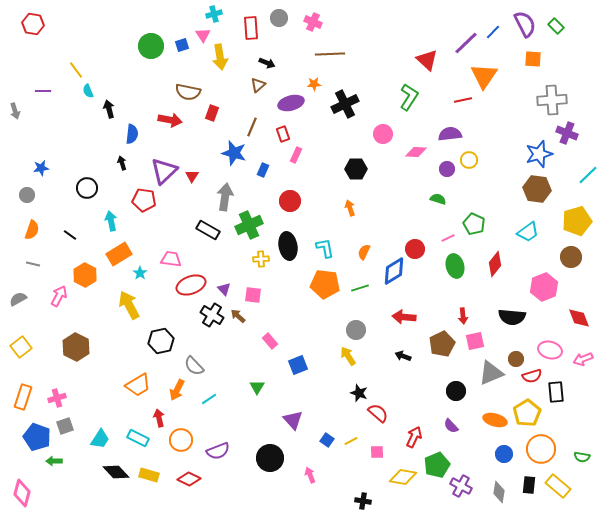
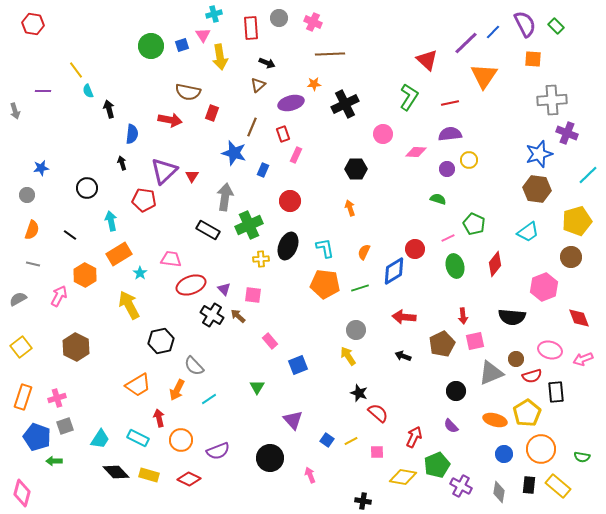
red line at (463, 100): moved 13 px left, 3 px down
black ellipse at (288, 246): rotated 32 degrees clockwise
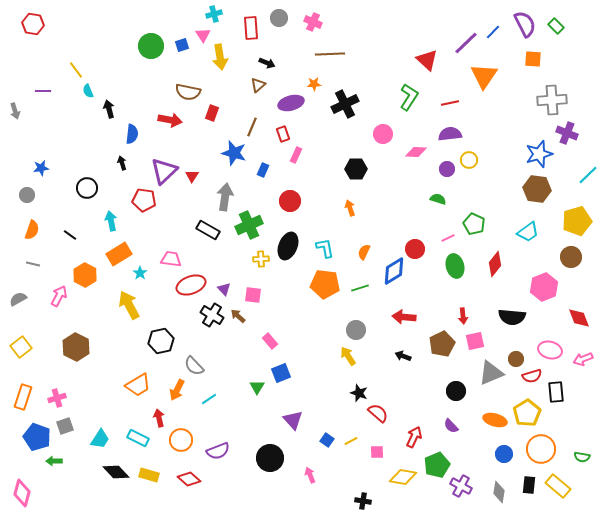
blue square at (298, 365): moved 17 px left, 8 px down
red diamond at (189, 479): rotated 15 degrees clockwise
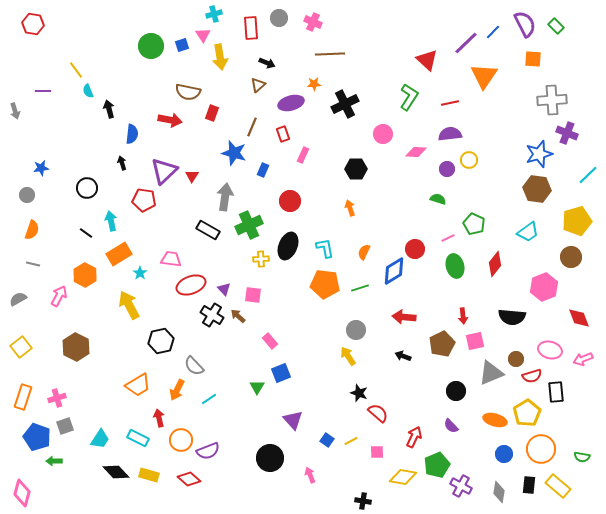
pink rectangle at (296, 155): moved 7 px right
black line at (70, 235): moved 16 px right, 2 px up
purple semicircle at (218, 451): moved 10 px left
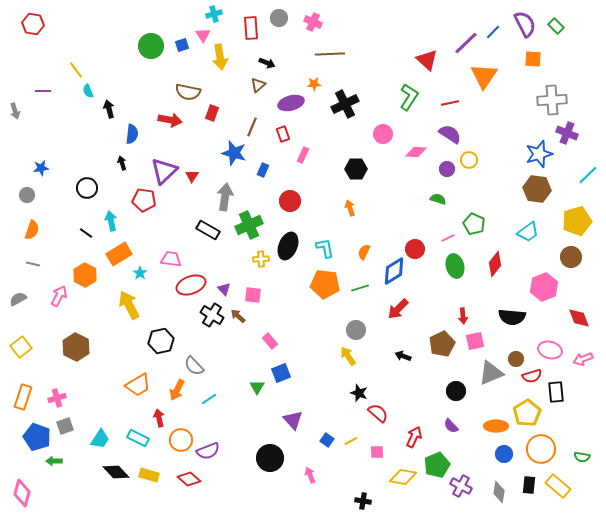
purple semicircle at (450, 134): rotated 40 degrees clockwise
red arrow at (404, 317): moved 6 px left, 8 px up; rotated 50 degrees counterclockwise
orange ellipse at (495, 420): moved 1 px right, 6 px down; rotated 15 degrees counterclockwise
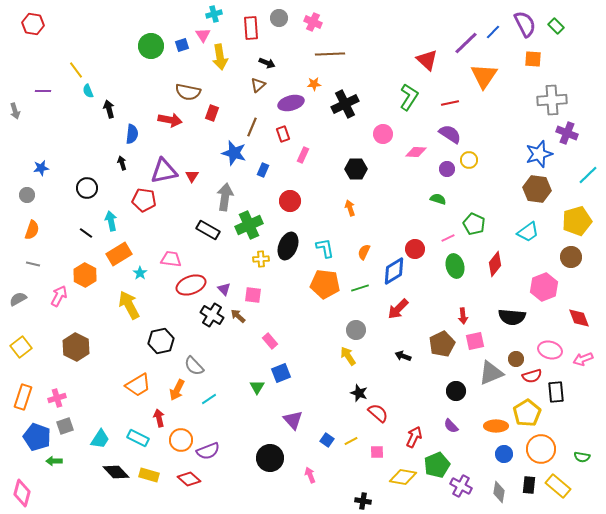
purple triangle at (164, 171): rotated 32 degrees clockwise
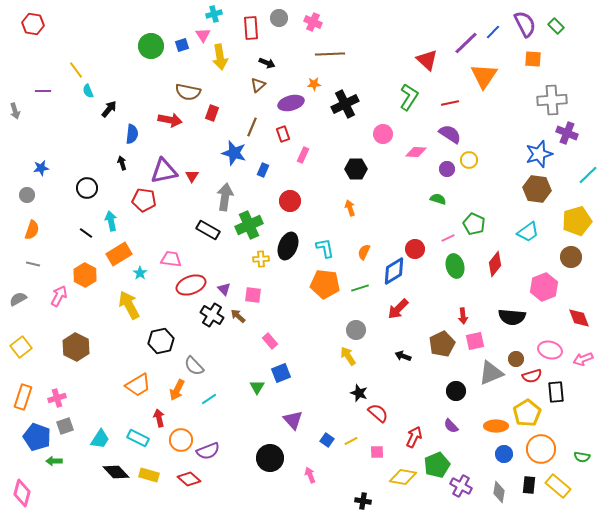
black arrow at (109, 109): rotated 54 degrees clockwise
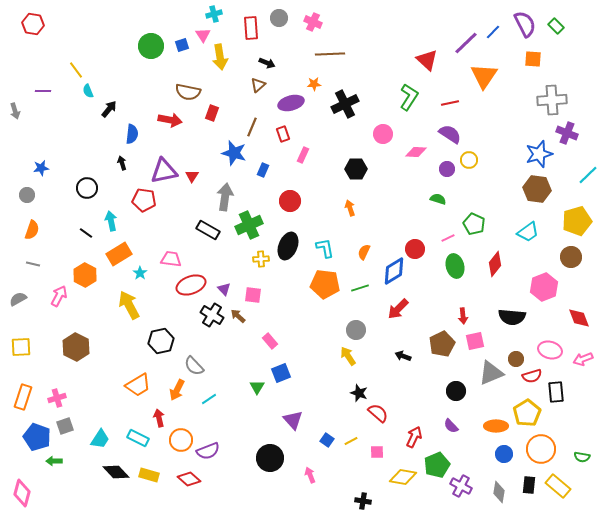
yellow square at (21, 347): rotated 35 degrees clockwise
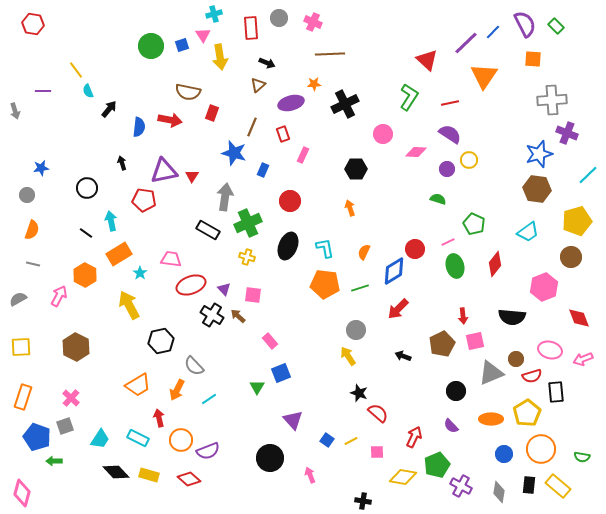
blue semicircle at (132, 134): moved 7 px right, 7 px up
green cross at (249, 225): moved 1 px left, 2 px up
pink line at (448, 238): moved 4 px down
yellow cross at (261, 259): moved 14 px left, 2 px up; rotated 21 degrees clockwise
pink cross at (57, 398): moved 14 px right; rotated 30 degrees counterclockwise
orange ellipse at (496, 426): moved 5 px left, 7 px up
